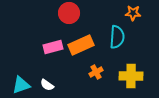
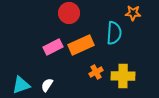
cyan semicircle: moved 3 px left, 4 px up
pink rectangle: rotated 12 degrees counterclockwise
yellow cross: moved 8 px left
white semicircle: rotated 88 degrees clockwise
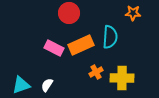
cyan semicircle: moved 4 px left, 4 px down
pink rectangle: moved 1 px right, 1 px down; rotated 54 degrees clockwise
yellow cross: moved 1 px left, 2 px down
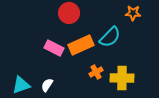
cyan semicircle: rotated 40 degrees clockwise
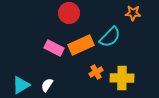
cyan triangle: rotated 12 degrees counterclockwise
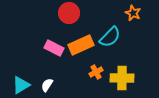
orange star: rotated 21 degrees clockwise
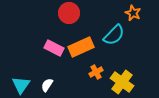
cyan semicircle: moved 4 px right, 2 px up
orange rectangle: moved 2 px down
yellow cross: moved 4 px down; rotated 35 degrees clockwise
cyan triangle: rotated 24 degrees counterclockwise
